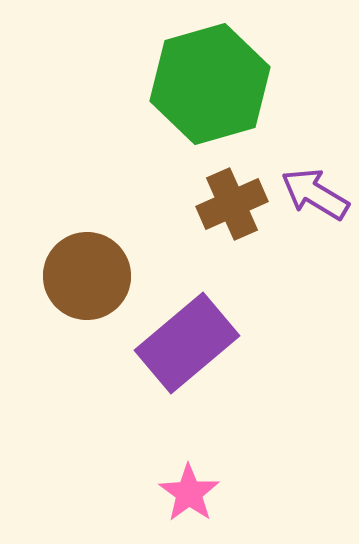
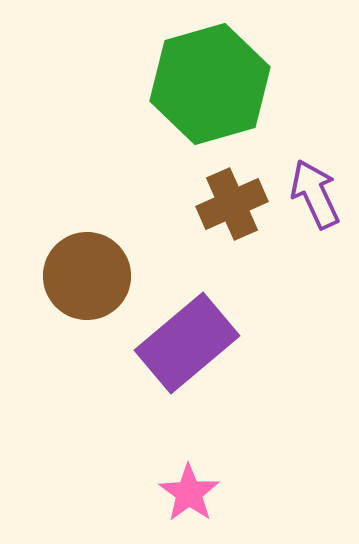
purple arrow: rotated 34 degrees clockwise
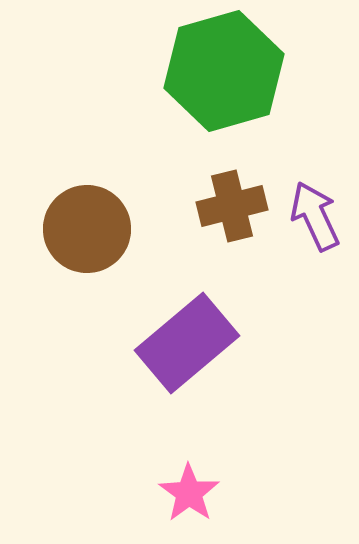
green hexagon: moved 14 px right, 13 px up
purple arrow: moved 22 px down
brown cross: moved 2 px down; rotated 10 degrees clockwise
brown circle: moved 47 px up
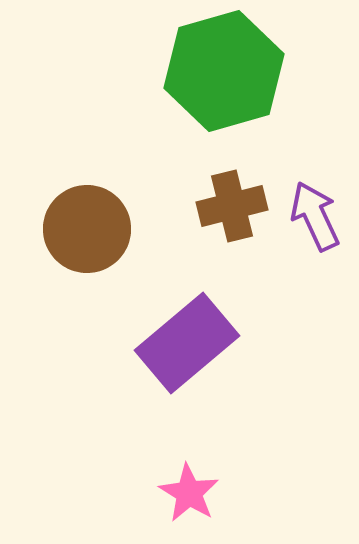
pink star: rotated 4 degrees counterclockwise
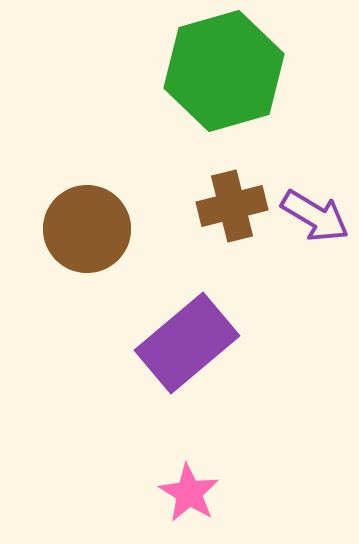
purple arrow: rotated 146 degrees clockwise
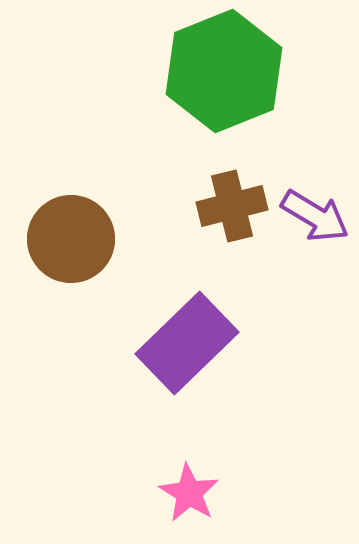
green hexagon: rotated 6 degrees counterclockwise
brown circle: moved 16 px left, 10 px down
purple rectangle: rotated 4 degrees counterclockwise
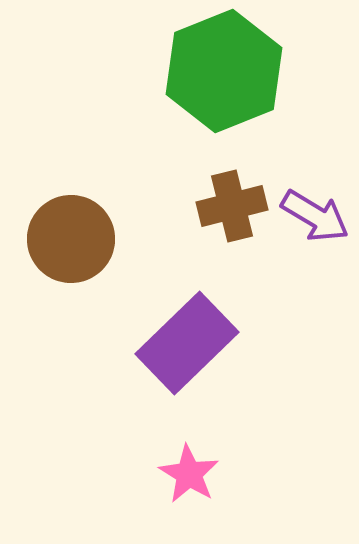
pink star: moved 19 px up
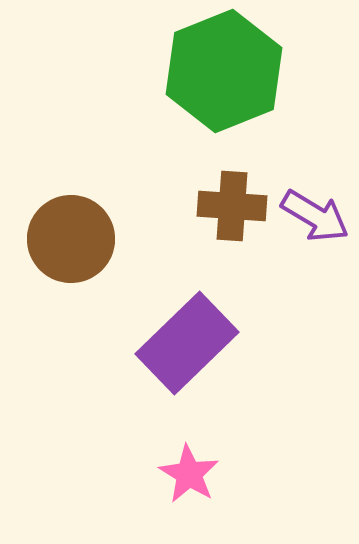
brown cross: rotated 18 degrees clockwise
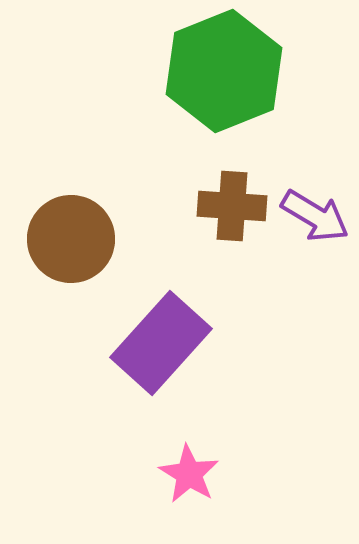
purple rectangle: moved 26 px left; rotated 4 degrees counterclockwise
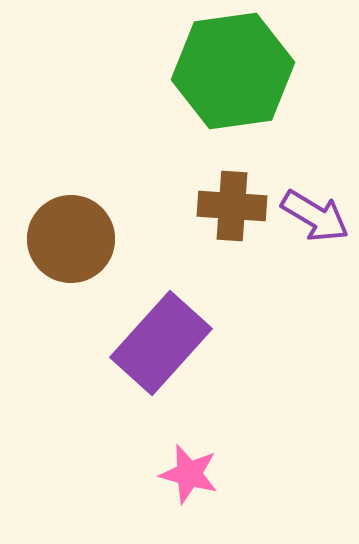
green hexagon: moved 9 px right; rotated 14 degrees clockwise
pink star: rotated 16 degrees counterclockwise
